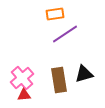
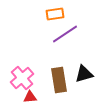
red triangle: moved 6 px right, 2 px down
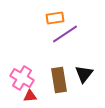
orange rectangle: moved 4 px down
black triangle: rotated 36 degrees counterclockwise
pink cross: rotated 20 degrees counterclockwise
red triangle: moved 1 px up
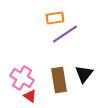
red triangle: rotated 40 degrees clockwise
